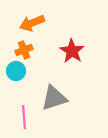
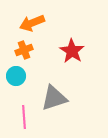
cyan circle: moved 5 px down
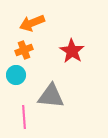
cyan circle: moved 1 px up
gray triangle: moved 3 px left, 2 px up; rotated 24 degrees clockwise
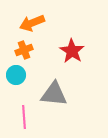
gray triangle: moved 3 px right, 2 px up
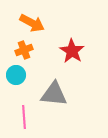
orange arrow: rotated 130 degrees counterclockwise
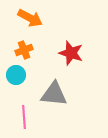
orange arrow: moved 2 px left, 5 px up
red star: moved 1 px left, 2 px down; rotated 15 degrees counterclockwise
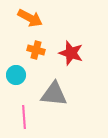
orange cross: moved 12 px right; rotated 36 degrees clockwise
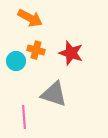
cyan circle: moved 14 px up
gray triangle: rotated 12 degrees clockwise
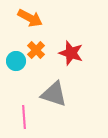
orange cross: rotated 30 degrees clockwise
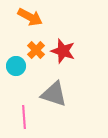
orange arrow: moved 1 px up
red star: moved 8 px left, 2 px up
cyan circle: moved 5 px down
